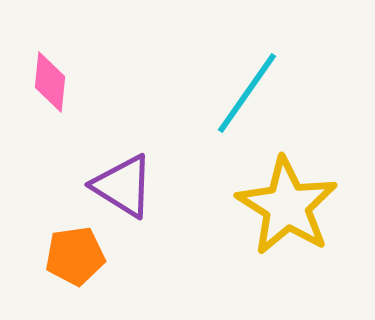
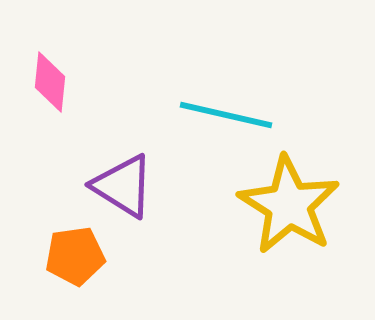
cyan line: moved 21 px left, 22 px down; rotated 68 degrees clockwise
yellow star: moved 2 px right, 1 px up
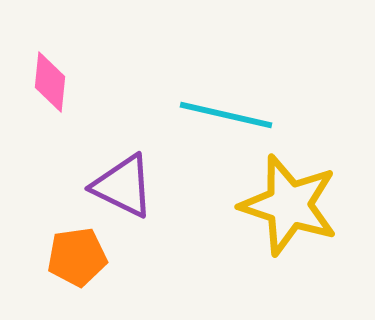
purple triangle: rotated 6 degrees counterclockwise
yellow star: rotated 14 degrees counterclockwise
orange pentagon: moved 2 px right, 1 px down
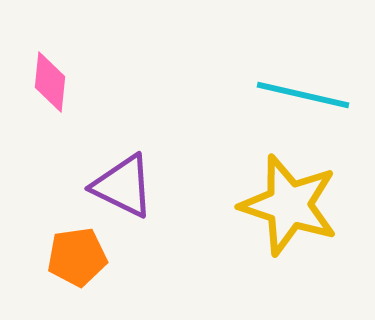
cyan line: moved 77 px right, 20 px up
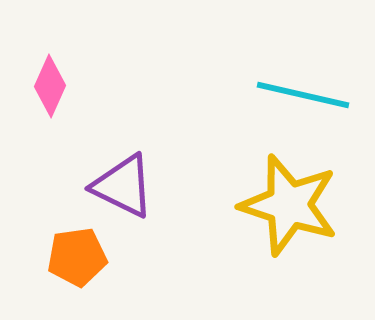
pink diamond: moved 4 px down; rotated 18 degrees clockwise
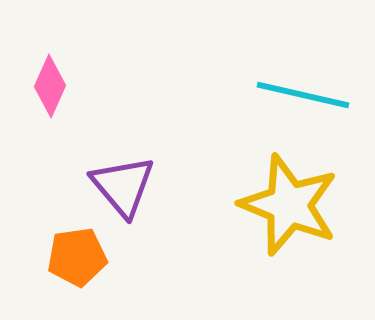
purple triangle: rotated 24 degrees clockwise
yellow star: rotated 4 degrees clockwise
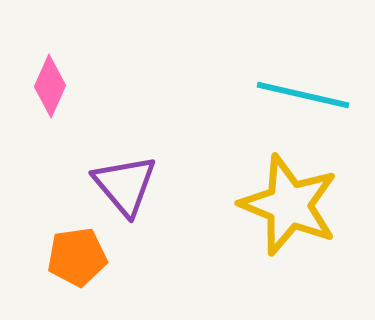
purple triangle: moved 2 px right, 1 px up
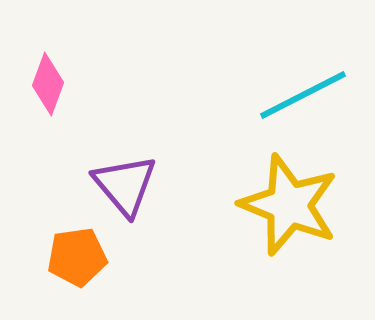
pink diamond: moved 2 px left, 2 px up; rotated 4 degrees counterclockwise
cyan line: rotated 40 degrees counterclockwise
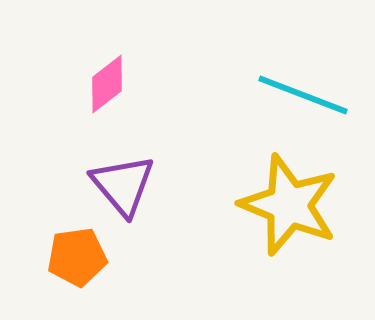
pink diamond: moved 59 px right; rotated 32 degrees clockwise
cyan line: rotated 48 degrees clockwise
purple triangle: moved 2 px left
